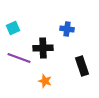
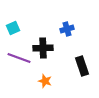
blue cross: rotated 24 degrees counterclockwise
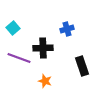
cyan square: rotated 16 degrees counterclockwise
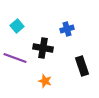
cyan square: moved 4 px right, 2 px up
black cross: rotated 12 degrees clockwise
purple line: moved 4 px left
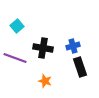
blue cross: moved 6 px right, 17 px down
black rectangle: moved 2 px left, 1 px down
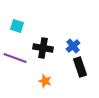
cyan square: rotated 32 degrees counterclockwise
blue cross: rotated 24 degrees counterclockwise
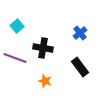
cyan square: rotated 32 degrees clockwise
blue cross: moved 7 px right, 13 px up
black rectangle: rotated 18 degrees counterclockwise
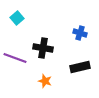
cyan square: moved 8 px up
blue cross: rotated 32 degrees counterclockwise
black rectangle: rotated 66 degrees counterclockwise
